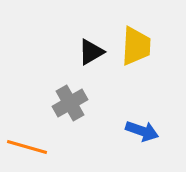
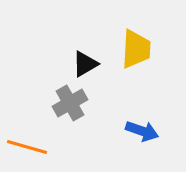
yellow trapezoid: moved 3 px down
black triangle: moved 6 px left, 12 px down
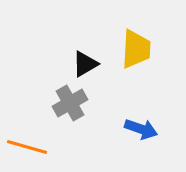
blue arrow: moved 1 px left, 2 px up
